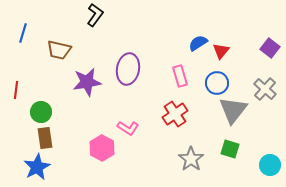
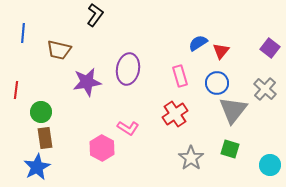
blue line: rotated 12 degrees counterclockwise
gray star: moved 1 px up
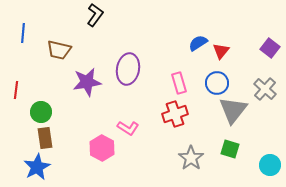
pink rectangle: moved 1 px left, 7 px down
red cross: rotated 15 degrees clockwise
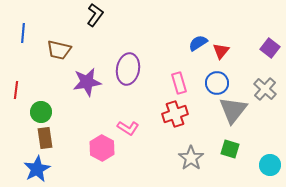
blue star: moved 2 px down
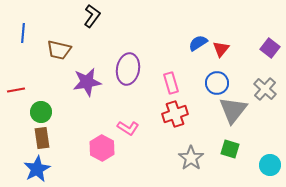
black L-shape: moved 3 px left, 1 px down
red triangle: moved 2 px up
pink rectangle: moved 8 px left
red line: rotated 72 degrees clockwise
brown rectangle: moved 3 px left
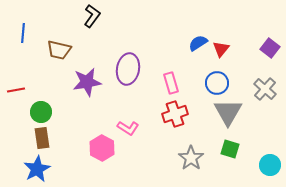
gray triangle: moved 5 px left, 2 px down; rotated 8 degrees counterclockwise
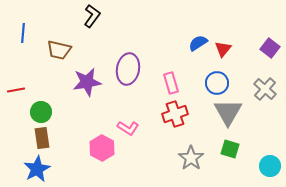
red triangle: moved 2 px right
cyan circle: moved 1 px down
